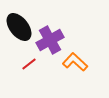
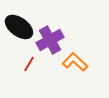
black ellipse: rotated 16 degrees counterclockwise
red line: rotated 21 degrees counterclockwise
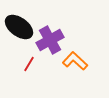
orange L-shape: moved 1 px up
